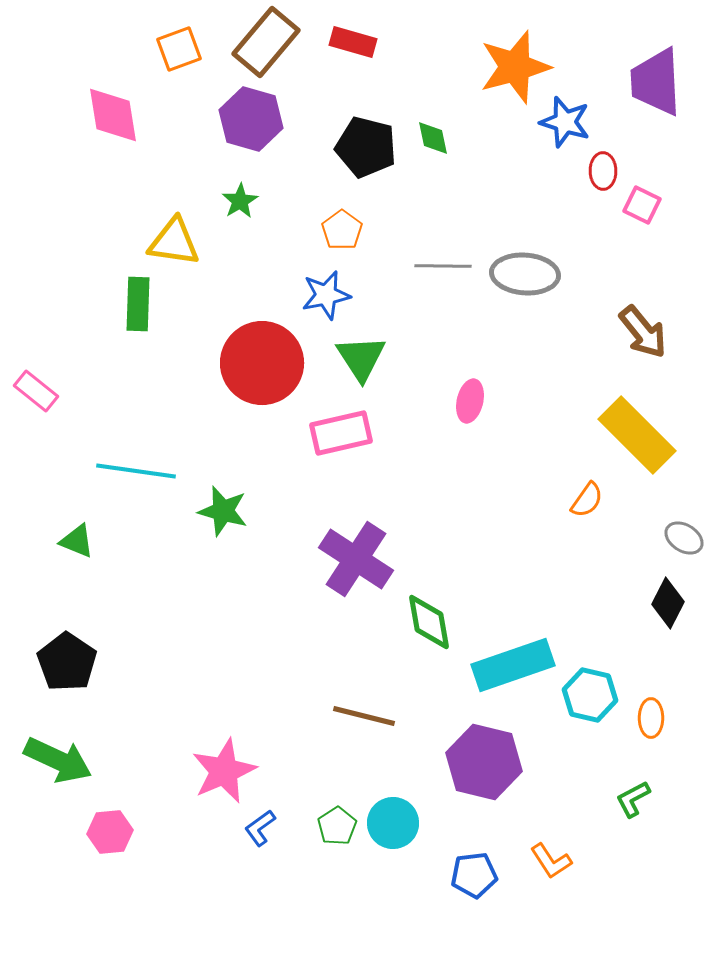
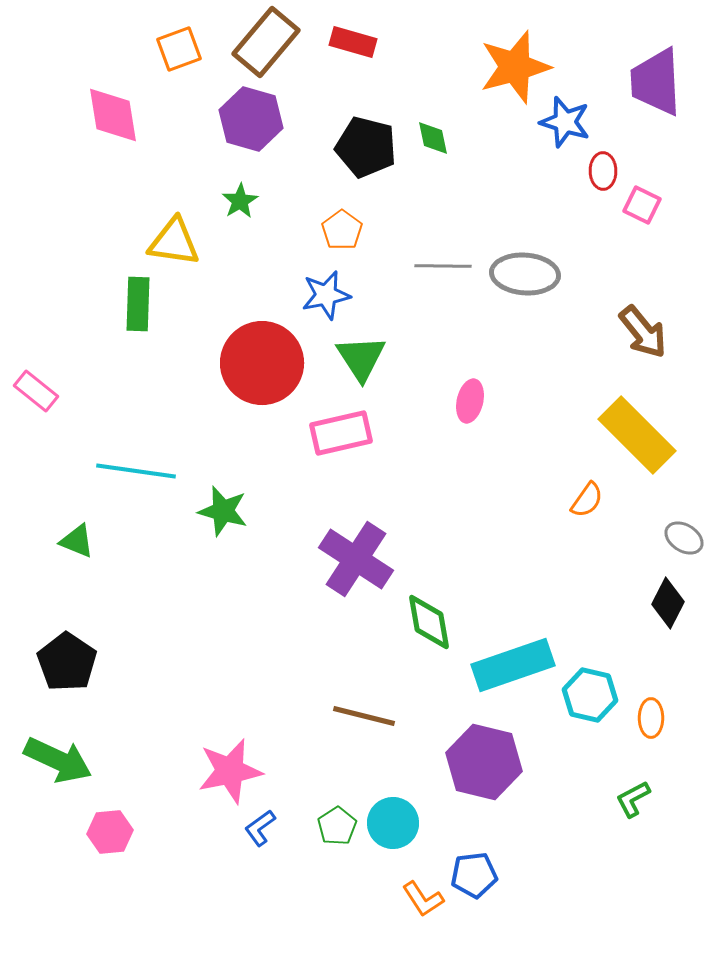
pink star at (224, 771): moved 6 px right; rotated 12 degrees clockwise
orange L-shape at (551, 861): moved 128 px left, 38 px down
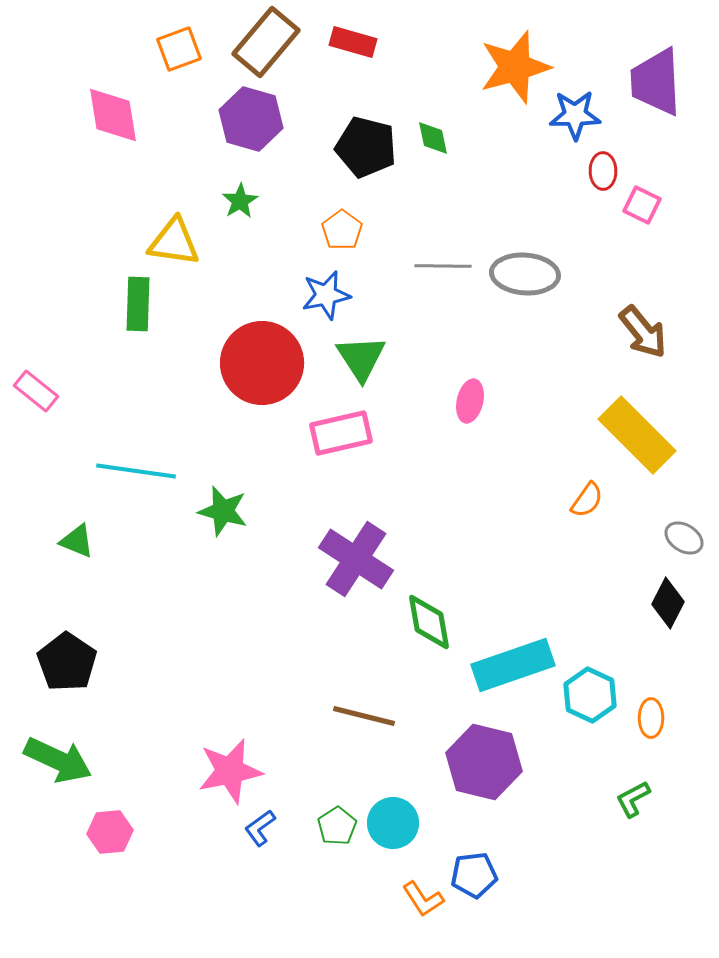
blue star at (565, 122): moved 10 px right, 7 px up; rotated 18 degrees counterclockwise
cyan hexagon at (590, 695): rotated 12 degrees clockwise
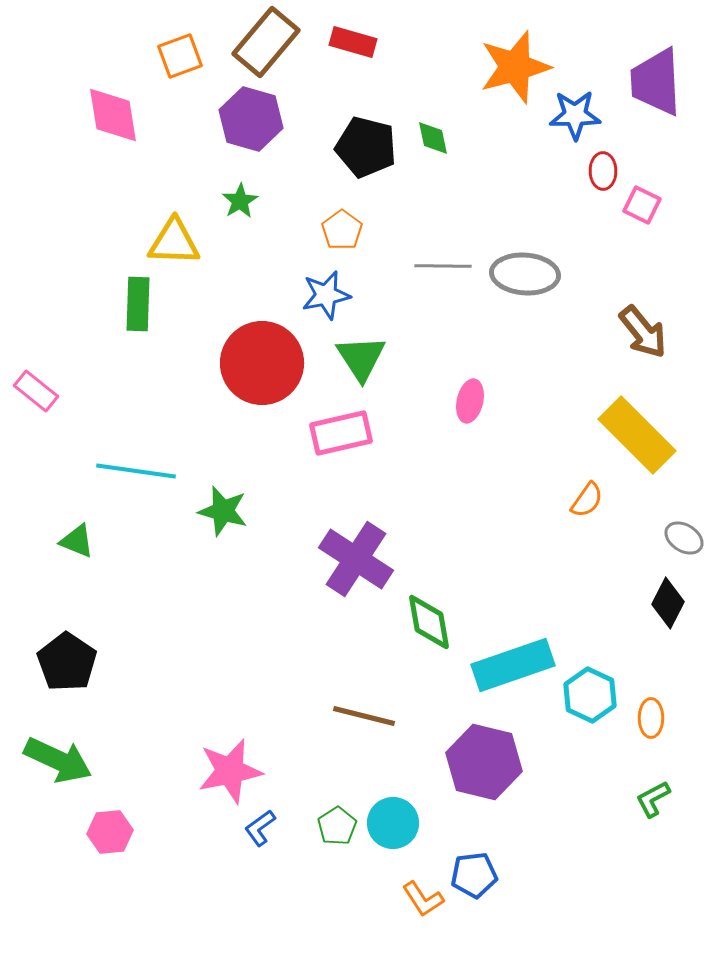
orange square at (179, 49): moved 1 px right, 7 px down
yellow triangle at (174, 242): rotated 6 degrees counterclockwise
green L-shape at (633, 799): moved 20 px right
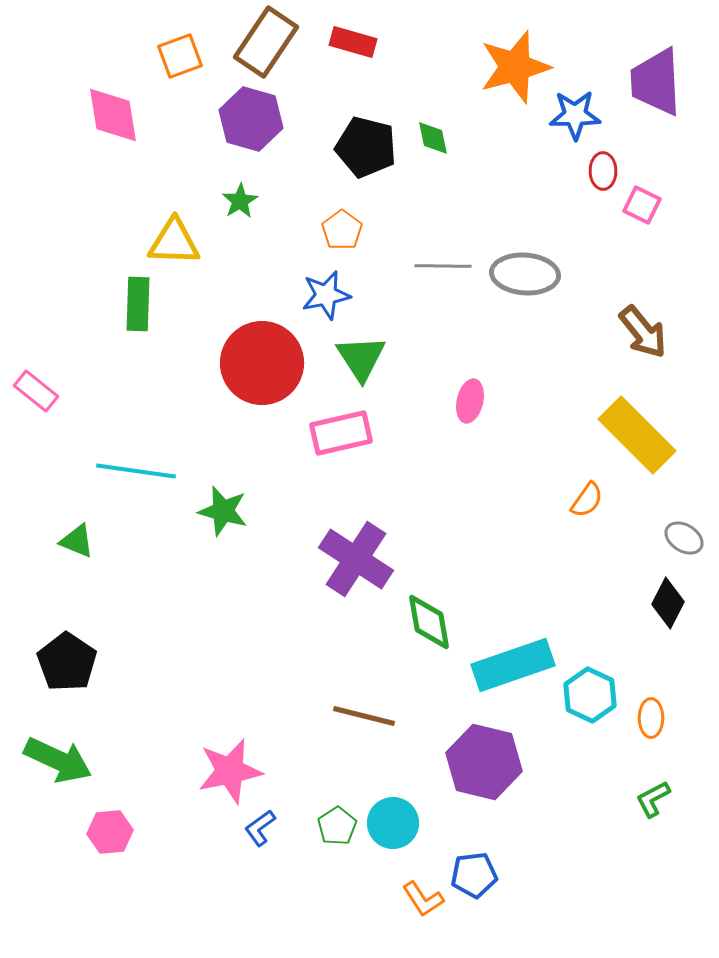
brown rectangle at (266, 42): rotated 6 degrees counterclockwise
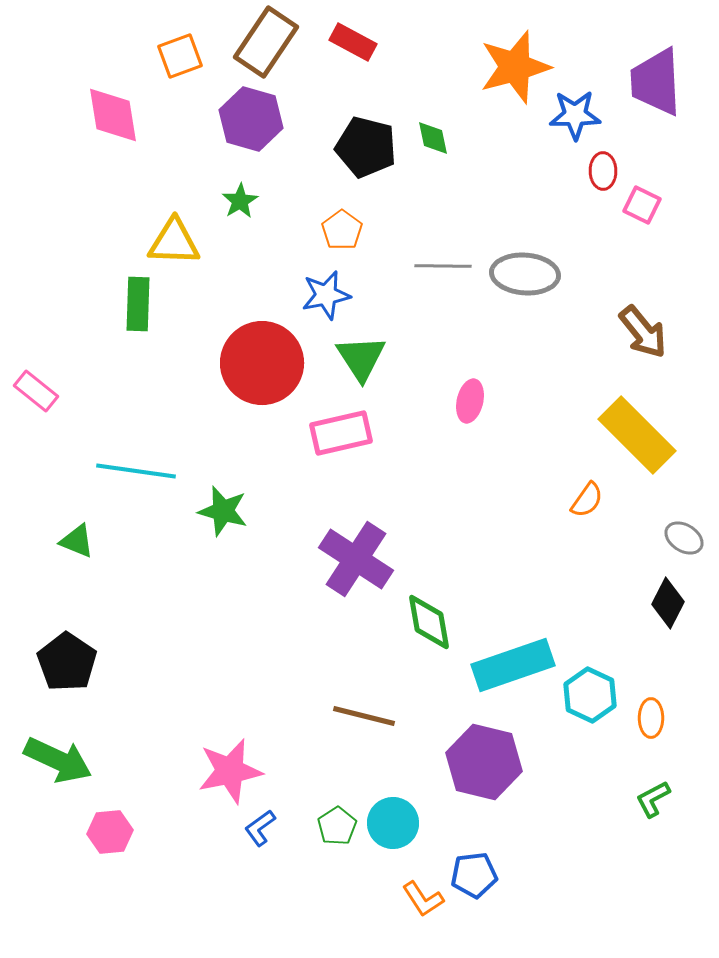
red rectangle at (353, 42): rotated 12 degrees clockwise
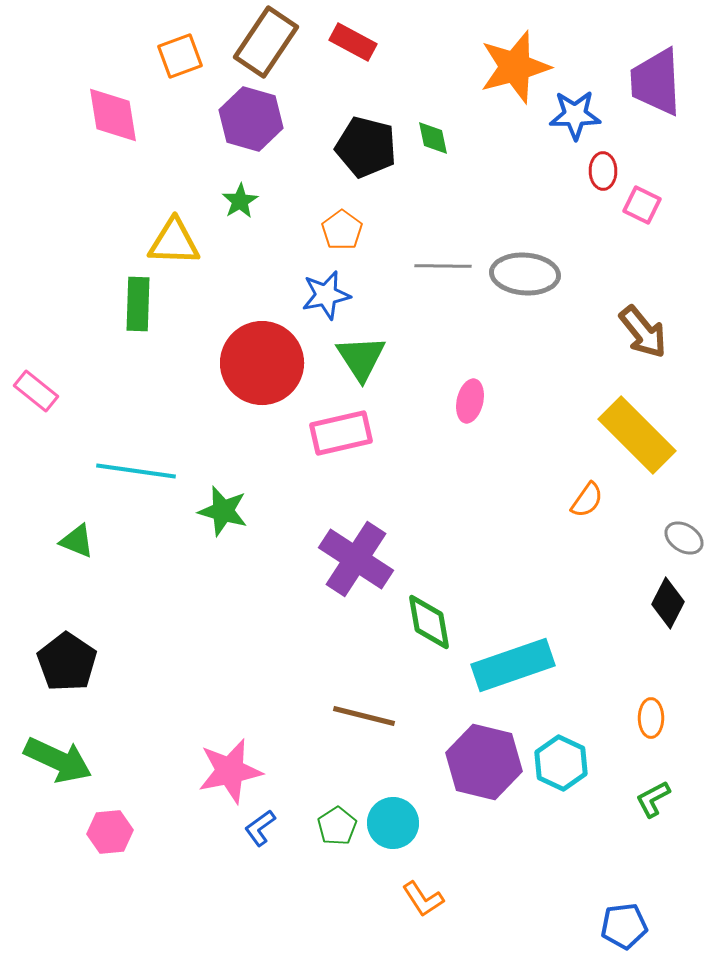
cyan hexagon at (590, 695): moved 29 px left, 68 px down
blue pentagon at (474, 875): moved 150 px right, 51 px down
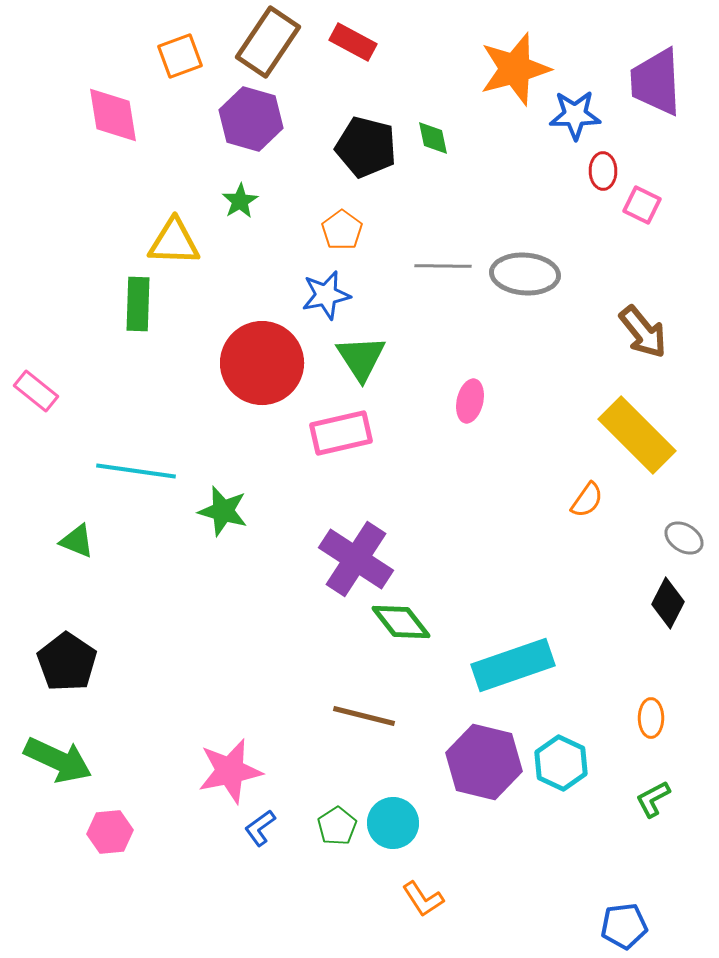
brown rectangle at (266, 42): moved 2 px right
orange star at (515, 67): moved 2 px down
green diamond at (429, 622): moved 28 px left; rotated 28 degrees counterclockwise
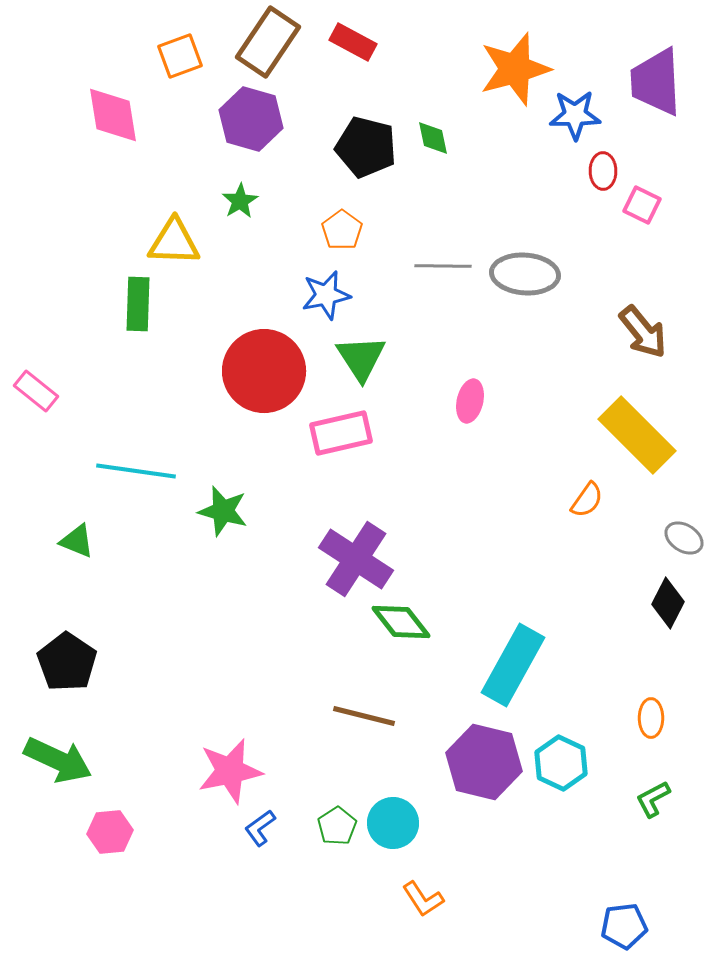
red circle at (262, 363): moved 2 px right, 8 px down
cyan rectangle at (513, 665): rotated 42 degrees counterclockwise
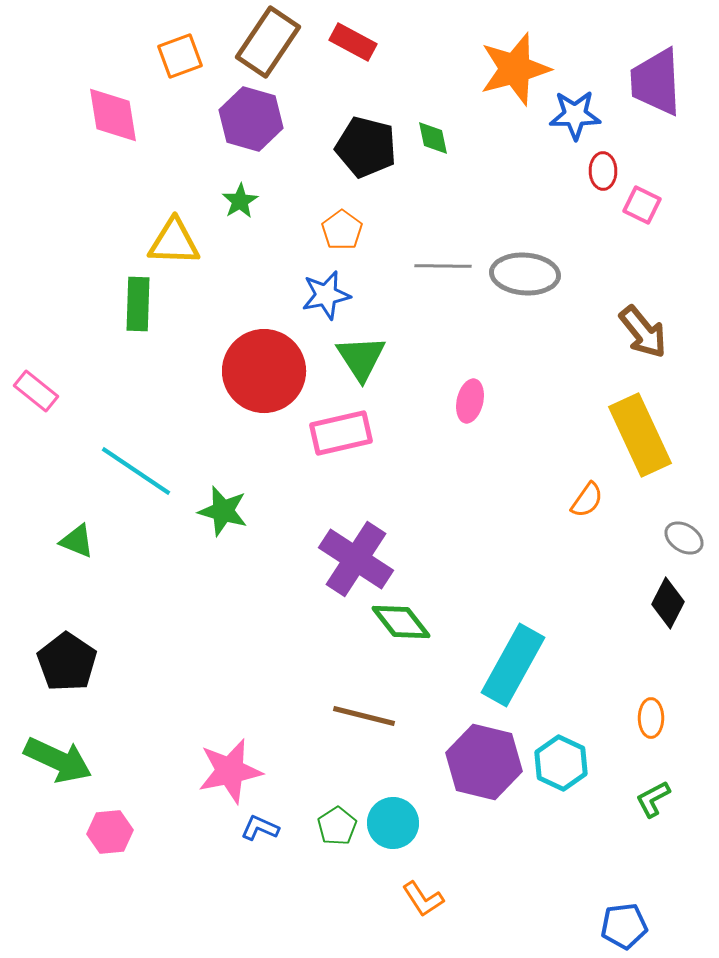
yellow rectangle at (637, 435): moved 3 px right; rotated 20 degrees clockwise
cyan line at (136, 471): rotated 26 degrees clockwise
blue L-shape at (260, 828): rotated 60 degrees clockwise
